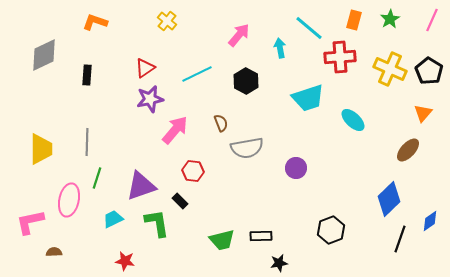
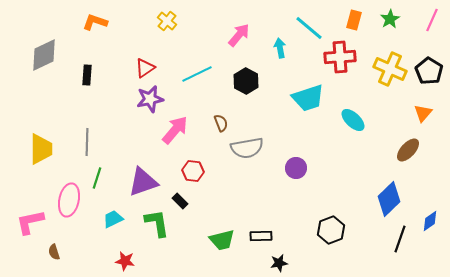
purple triangle at (141, 186): moved 2 px right, 4 px up
brown semicircle at (54, 252): rotated 105 degrees counterclockwise
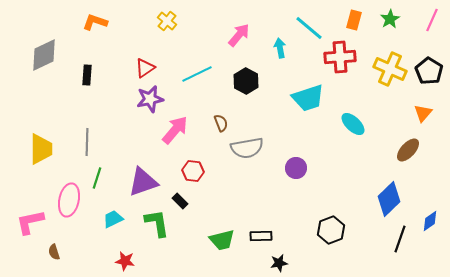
cyan ellipse at (353, 120): moved 4 px down
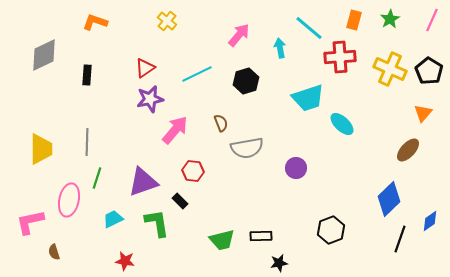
black hexagon at (246, 81): rotated 15 degrees clockwise
cyan ellipse at (353, 124): moved 11 px left
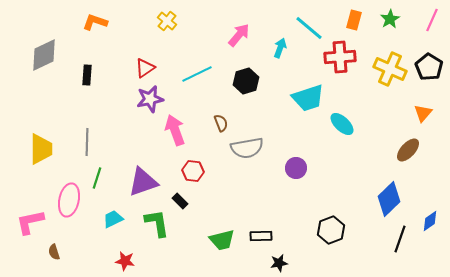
cyan arrow at (280, 48): rotated 30 degrees clockwise
black pentagon at (429, 71): moved 4 px up
pink arrow at (175, 130): rotated 60 degrees counterclockwise
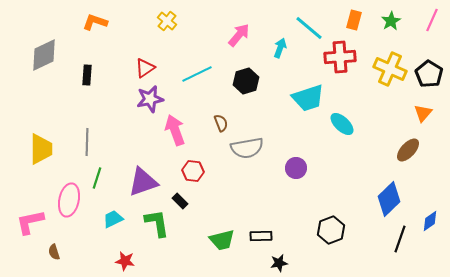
green star at (390, 19): moved 1 px right, 2 px down
black pentagon at (429, 67): moved 7 px down
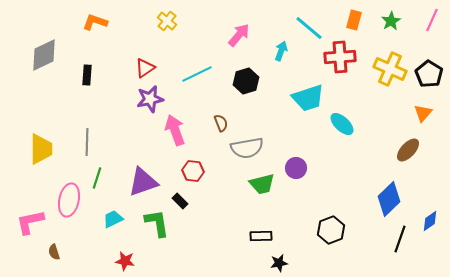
cyan arrow at (280, 48): moved 1 px right, 3 px down
green trapezoid at (222, 240): moved 40 px right, 56 px up
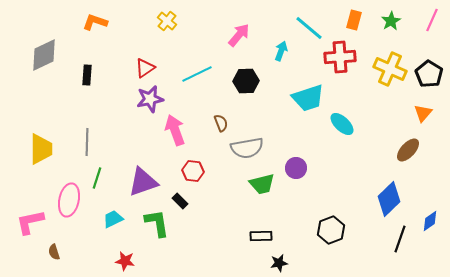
black hexagon at (246, 81): rotated 15 degrees clockwise
